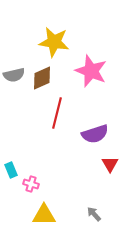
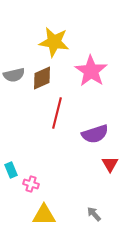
pink star: rotated 12 degrees clockwise
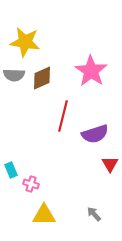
yellow star: moved 29 px left
gray semicircle: rotated 15 degrees clockwise
red line: moved 6 px right, 3 px down
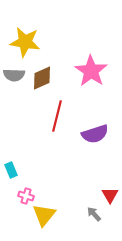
red line: moved 6 px left
red triangle: moved 31 px down
pink cross: moved 5 px left, 12 px down
yellow triangle: rotated 50 degrees counterclockwise
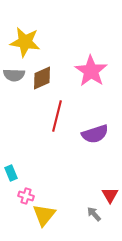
cyan rectangle: moved 3 px down
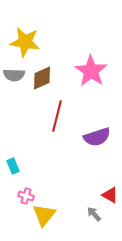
purple semicircle: moved 2 px right, 3 px down
cyan rectangle: moved 2 px right, 7 px up
red triangle: rotated 30 degrees counterclockwise
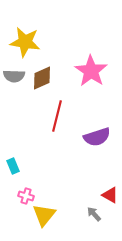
gray semicircle: moved 1 px down
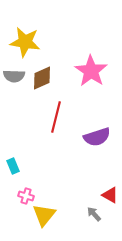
red line: moved 1 px left, 1 px down
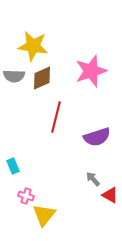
yellow star: moved 8 px right, 4 px down
pink star: rotated 20 degrees clockwise
gray arrow: moved 1 px left, 35 px up
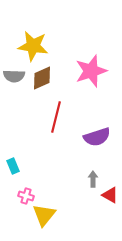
gray arrow: rotated 42 degrees clockwise
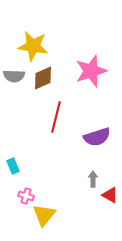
brown diamond: moved 1 px right
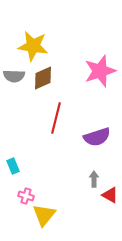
pink star: moved 9 px right
red line: moved 1 px down
gray arrow: moved 1 px right
